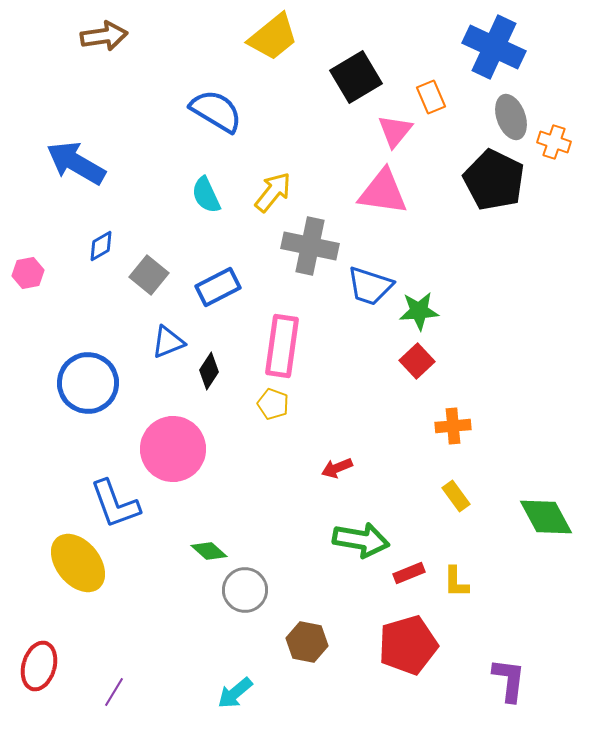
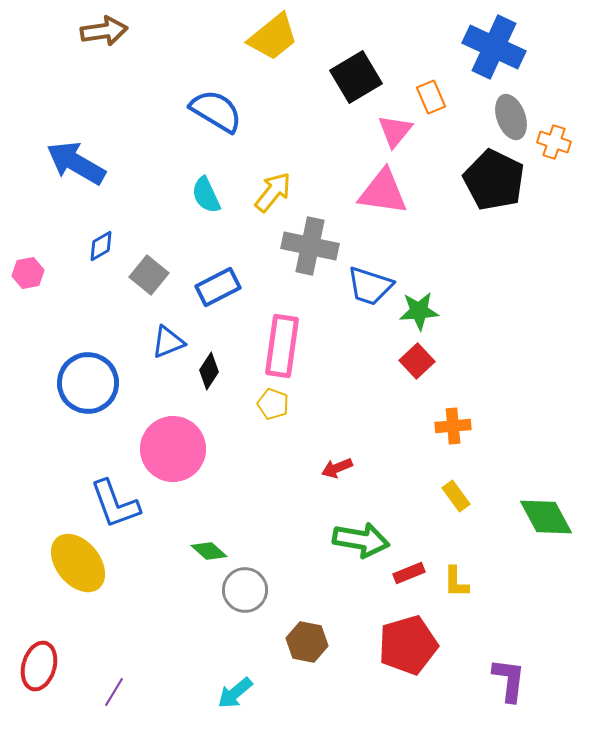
brown arrow at (104, 36): moved 5 px up
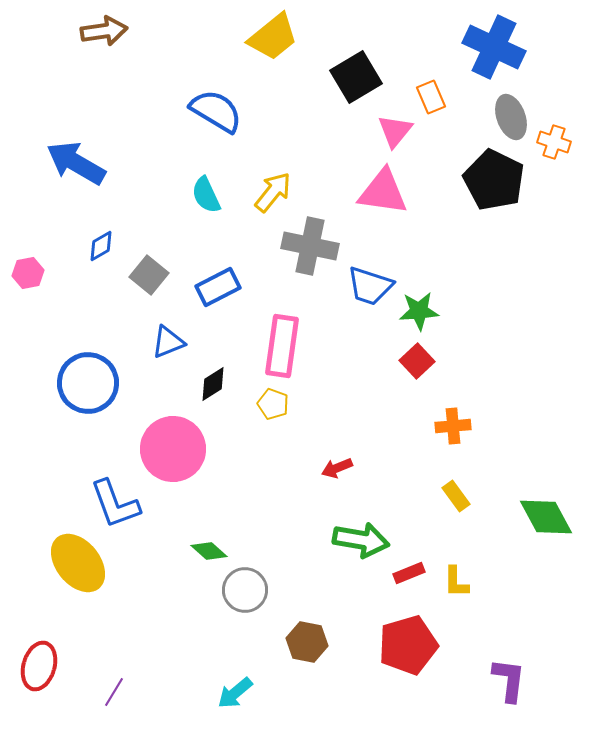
black diamond at (209, 371): moved 4 px right, 13 px down; rotated 24 degrees clockwise
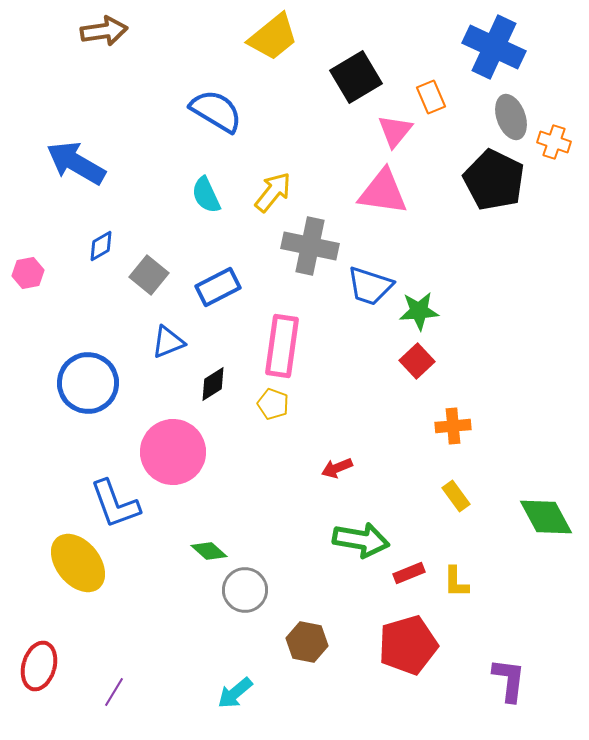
pink circle at (173, 449): moved 3 px down
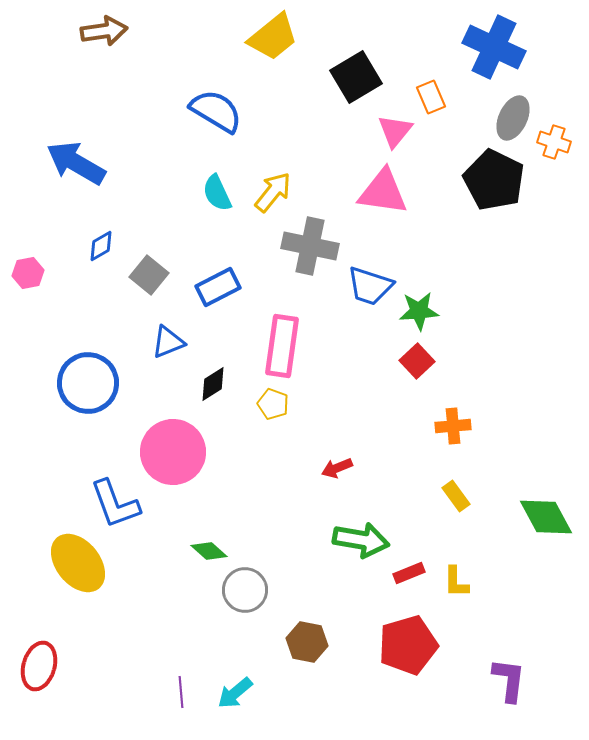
gray ellipse at (511, 117): moved 2 px right, 1 px down; rotated 45 degrees clockwise
cyan semicircle at (206, 195): moved 11 px right, 2 px up
purple line at (114, 692): moved 67 px right; rotated 36 degrees counterclockwise
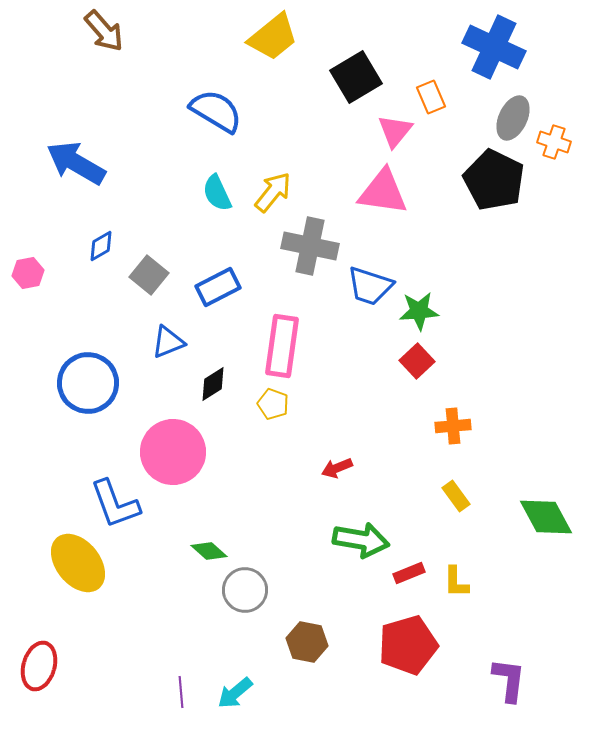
brown arrow at (104, 31): rotated 57 degrees clockwise
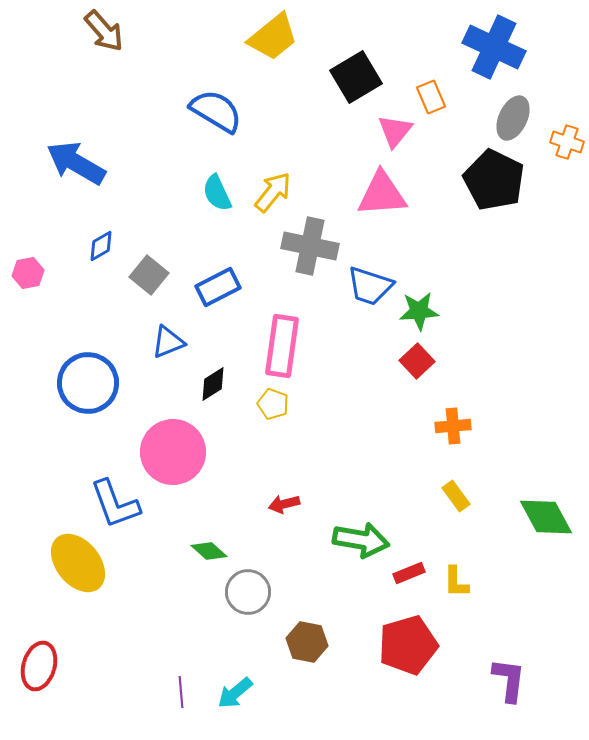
orange cross at (554, 142): moved 13 px right
pink triangle at (383, 192): moved 1 px left, 2 px down; rotated 12 degrees counterclockwise
red arrow at (337, 468): moved 53 px left, 36 px down; rotated 8 degrees clockwise
gray circle at (245, 590): moved 3 px right, 2 px down
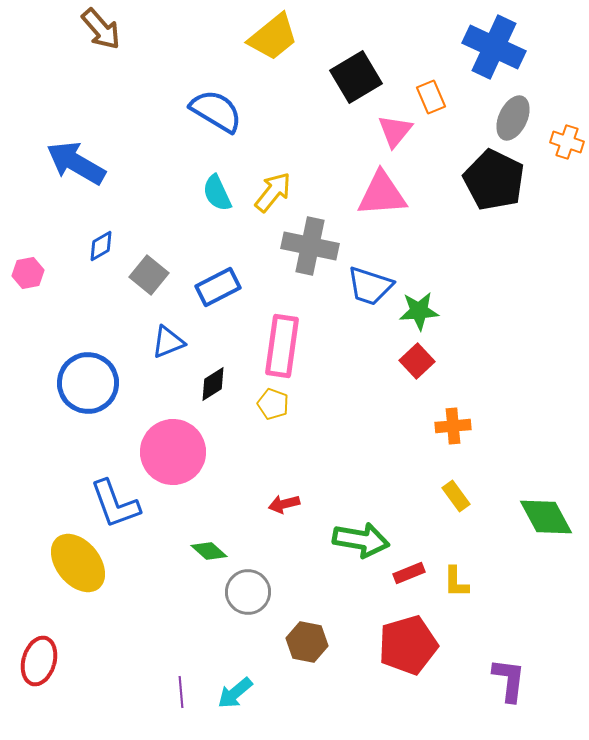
brown arrow at (104, 31): moved 3 px left, 2 px up
red ellipse at (39, 666): moved 5 px up
